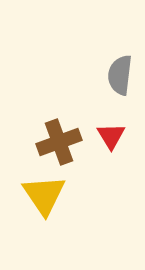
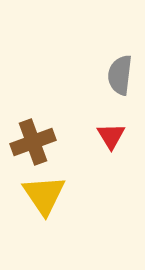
brown cross: moved 26 px left
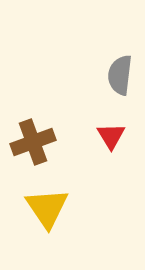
yellow triangle: moved 3 px right, 13 px down
